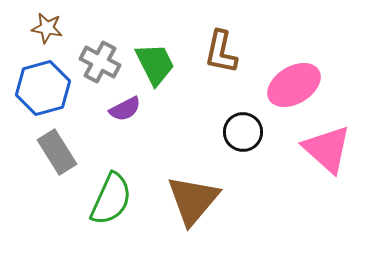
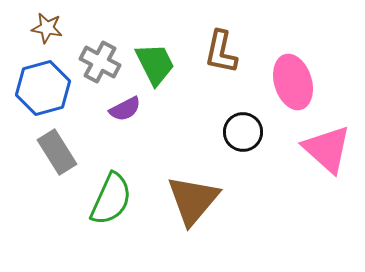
pink ellipse: moved 1 px left, 3 px up; rotated 76 degrees counterclockwise
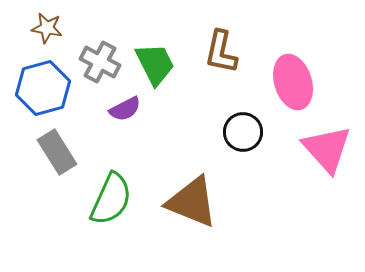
pink triangle: rotated 6 degrees clockwise
brown triangle: moved 1 px left, 2 px down; rotated 48 degrees counterclockwise
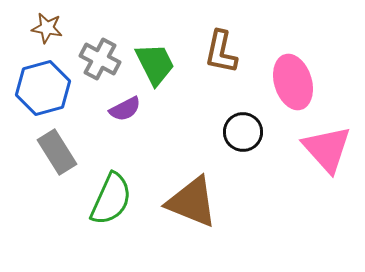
gray cross: moved 3 px up
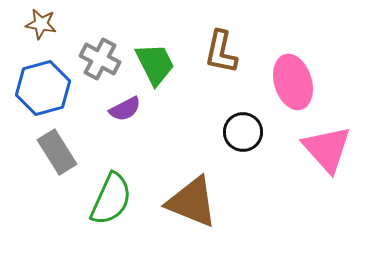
brown star: moved 6 px left, 4 px up
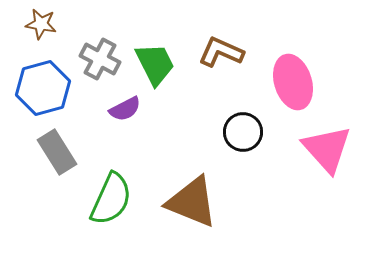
brown L-shape: rotated 102 degrees clockwise
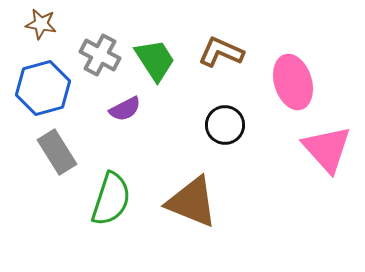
gray cross: moved 4 px up
green trapezoid: moved 4 px up; rotated 6 degrees counterclockwise
black circle: moved 18 px left, 7 px up
green semicircle: rotated 6 degrees counterclockwise
